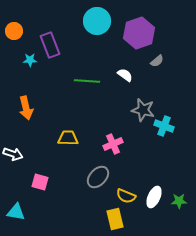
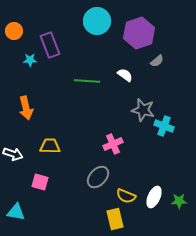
yellow trapezoid: moved 18 px left, 8 px down
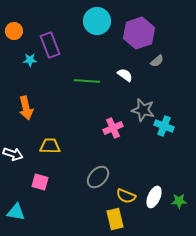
pink cross: moved 16 px up
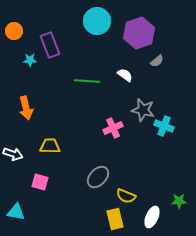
white ellipse: moved 2 px left, 20 px down
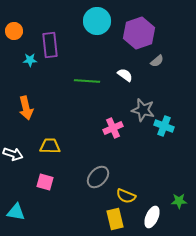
purple rectangle: rotated 15 degrees clockwise
pink square: moved 5 px right
